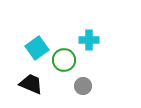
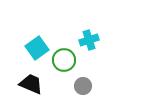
cyan cross: rotated 18 degrees counterclockwise
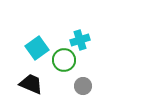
cyan cross: moved 9 px left
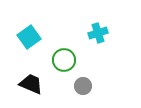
cyan cross: moved 18 px right, 7 px up
cyan square: moved 8 px left, 11 px up
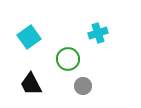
green circle: moved 4 px right, 1 px up
black trapezoid: rotated 140 degrees counterclockwise
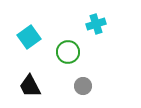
cyan cross: moved 2 px left, 9 px up
green circle: moved 7 px up
black trapezoid: moved 1 px left, 2 px down
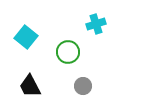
cyan square: moved 3 px left; rotated 15 degrees counterclockwise
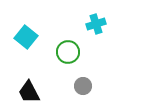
black trapezoid: moved 1 px left, 6 px down
